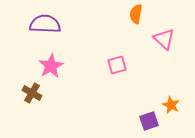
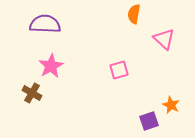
orange semicircle: moved 2 px left
pink square: moved 2 px right, 5 px down
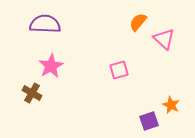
orange semicircle: moved 4 px right, 8 px down; rotated 30 degrees clockwise
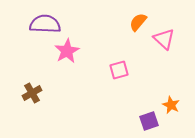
pink star: moved 16 px right, 15 px up
brown cross: rotated 30 degrees clockwise
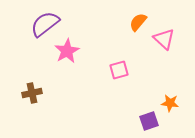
purple semicircle: rotated 40 degrees counterclockwise
brown cross: rotated 18 degrees clockwise
orange star: moved 1 px left, 2 px up; rotated 18 degrees counterclockwise
